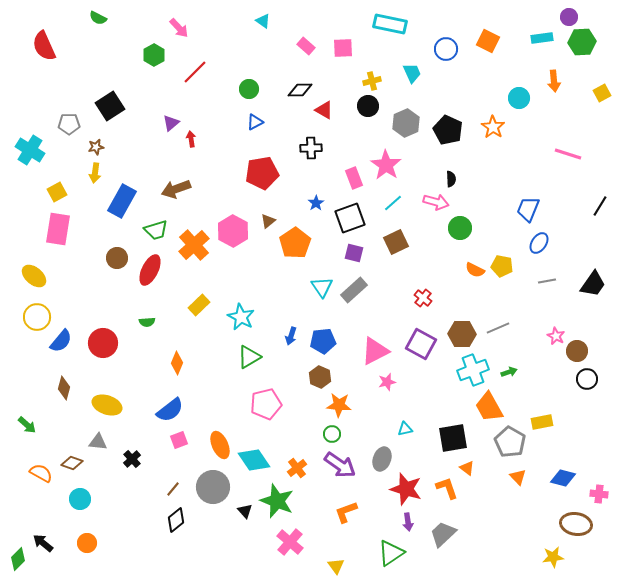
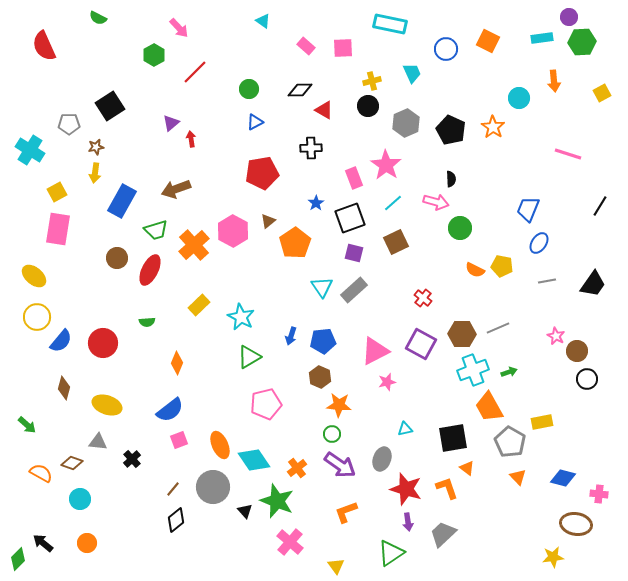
black pentagon at (448, 130): moved 3 px right
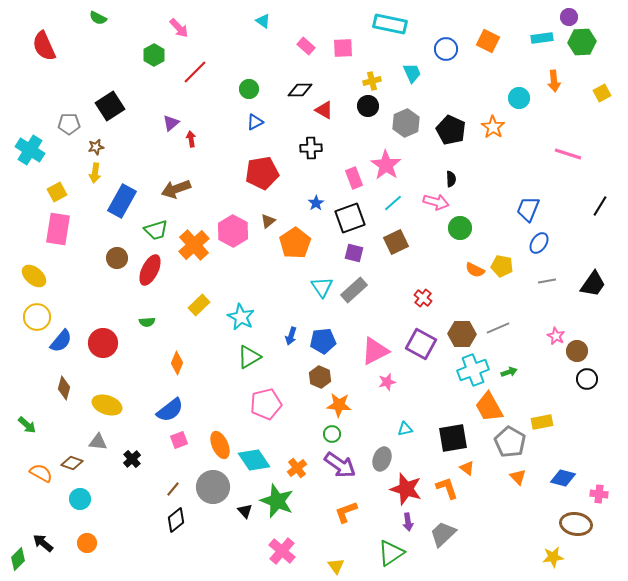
pink cross at (290, 542): moved 8 px left, 9 px down
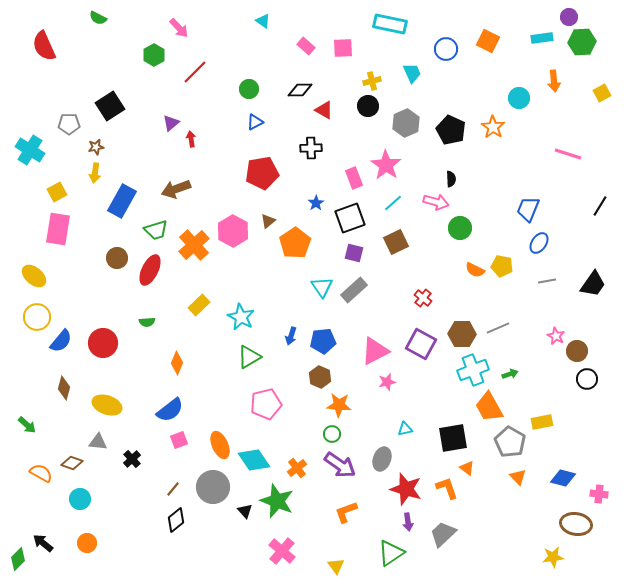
green arrow at (509, 372): moved 1 px right, 2 px down
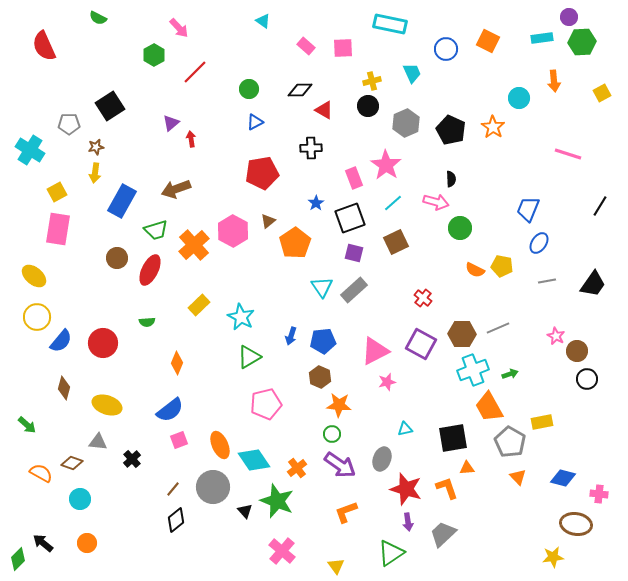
orange triangle at (467, 468): rotated 42 degrees counterclockwise
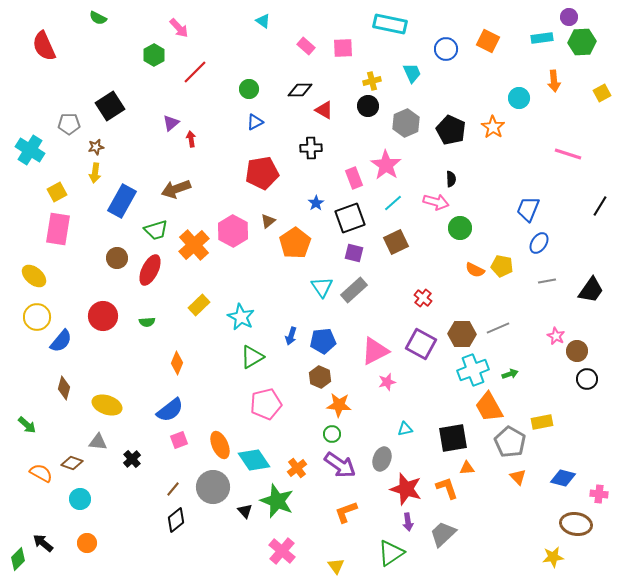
black trapezoid at (593, 284): moved 2 px left, 6 px down
red circle at (103, 343): moved 27 px up
green triangle at (249, 357): moved 3 px right
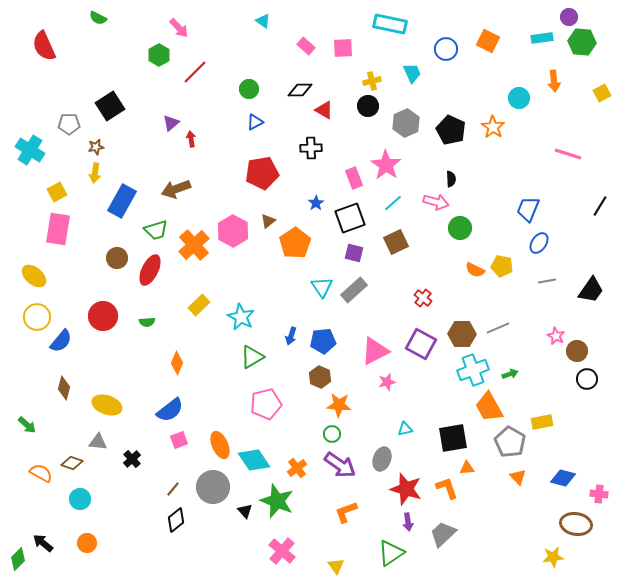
green hexagon at (582, 42): rotated 8 degrees clockwise
green hexagon at (154, 55): moved 5 px right
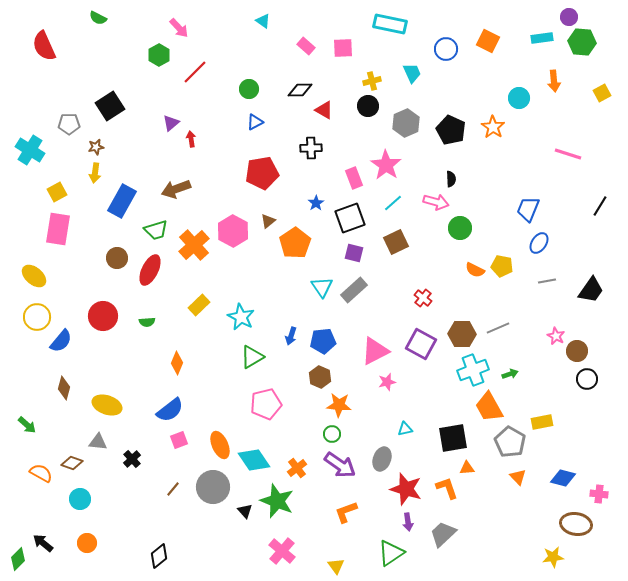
black diamond at (176, 520): moved 17 px left, 36 px down
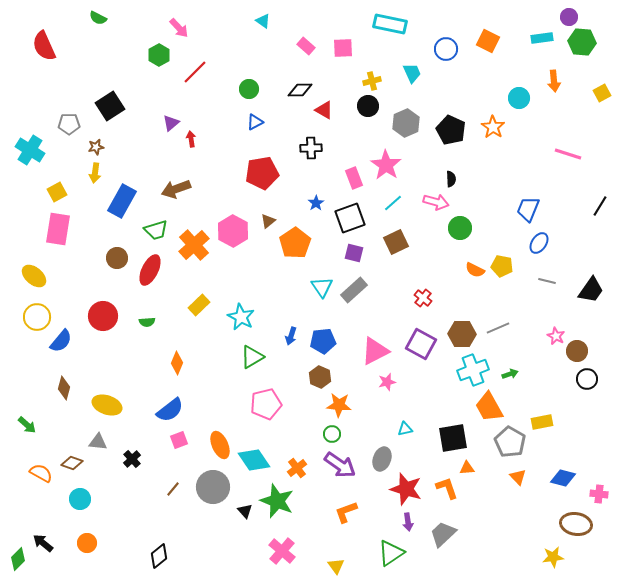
gray line at (547, 281): rotated 24 degrees clockwise
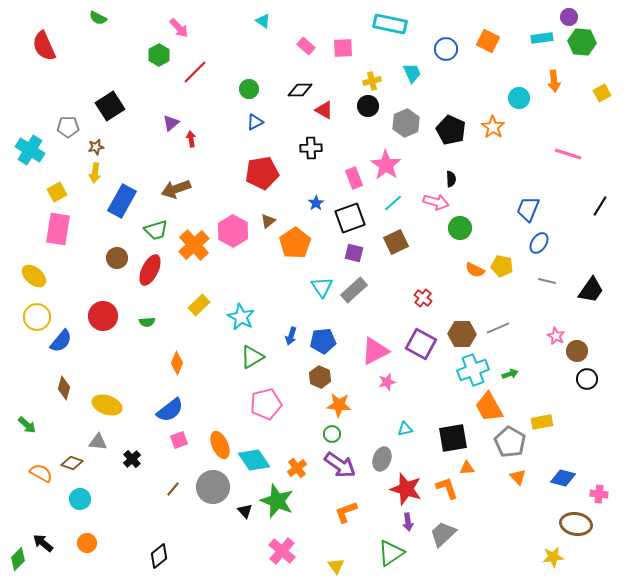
gray pentagon at (69, 124): moved 1 px left, 3 px down
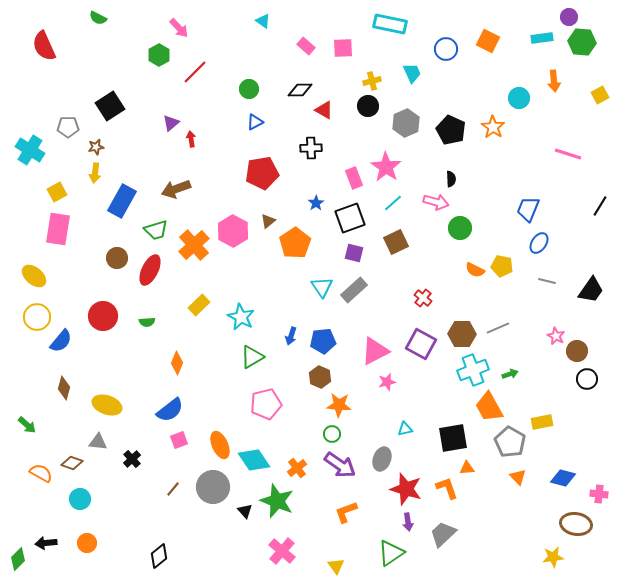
yellow square at (602, 93): moved 2 px left, 2 px down
pink star at (386, 165): moved 2 px down
black arrow at (43, 543): moved 3 px right; rotated 45 degrees counterclockwise
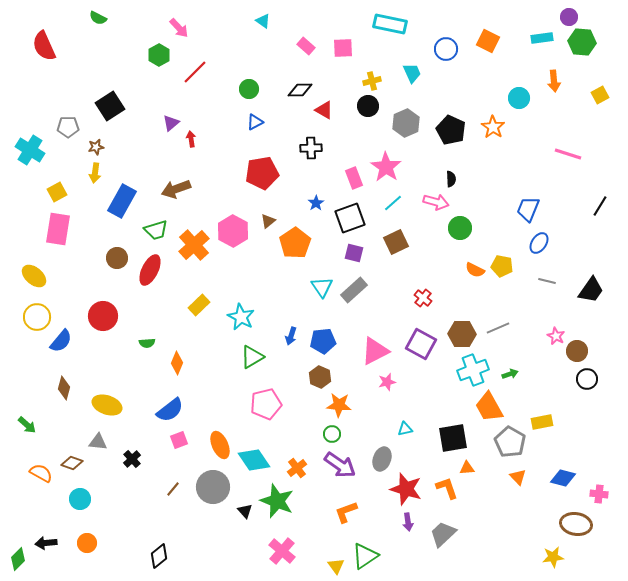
green semicircle at (147, 322): moved 21 px down
green triangle at (391, 553): moved 26 px left, 3 px down
